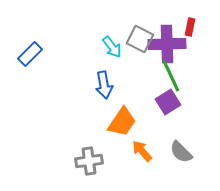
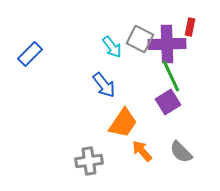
blue arrow: rotated 28 degrees counterclockwise
orange trapezoid: moved 1 px right, 1 px down
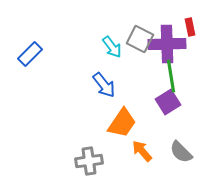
red rectangle: rotated 24 degrees counterclockwise
green line: rotated 16 degrees clockwise
orange trapezoid: moved 1 px left
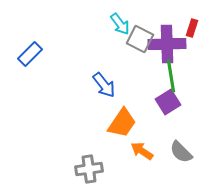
red rectangle: moved 2 px right, 1 px down; rotated 30 degrees clockwise
cyan arrow: moved 8 px right, 23 px up
orange arrow: rotated 15 degrees counterclockwise
gray cross: moved 8 px down
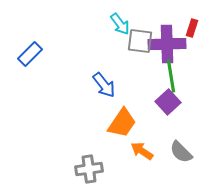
gray square: moved 2 px down; rotated 20 degrees counterclockwise
purple square: rotated 10 degrees counterclockwise
